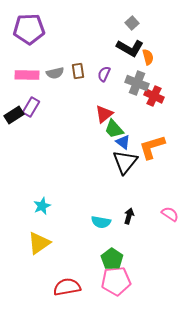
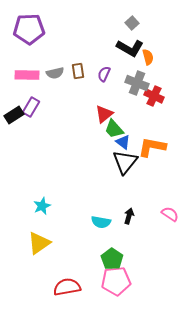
orange L-shape: rotated 28 degrees clockwise
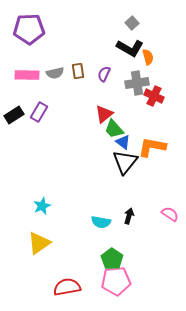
gray cross: rotated 30 degrees counterclockwise
purple rectangle: moved 8 px right, 5 px down
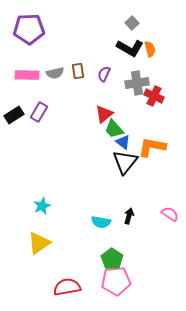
orange semicircle: moved 2 px right, 8 px up
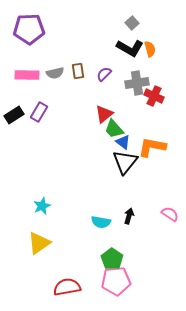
purple semicircle: rotated 21 degrees clockwise
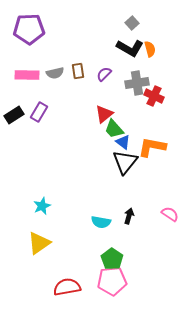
pink pentagon: moved 4 px left
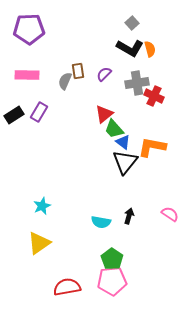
gray semicircle: moved 10 px right, 8 px down; rotated 126 degrees clockwise
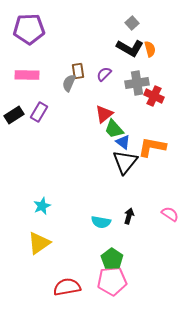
gray semicircle: moved 4 px right, 2 px down
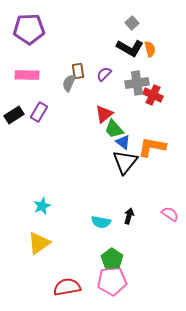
red cross: moved 1 px left, 1 px up
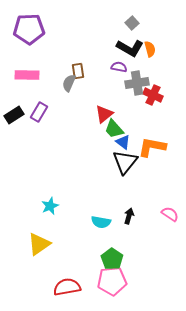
purple semicircle: moved 15 px right, 7 px up; rotated 56 degrees clockwise
cyan star: moved 8 px right
yellow triangle: moved 1 px down
